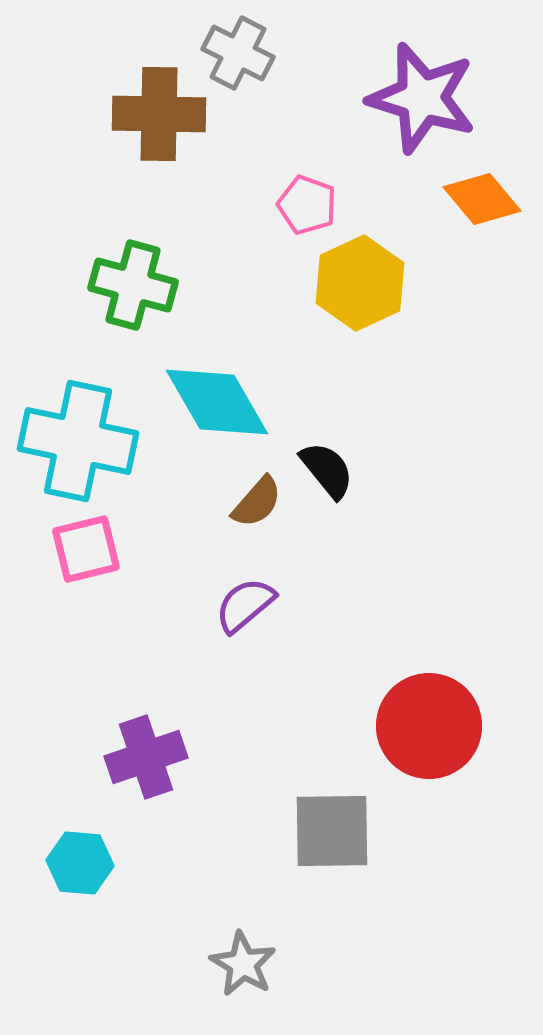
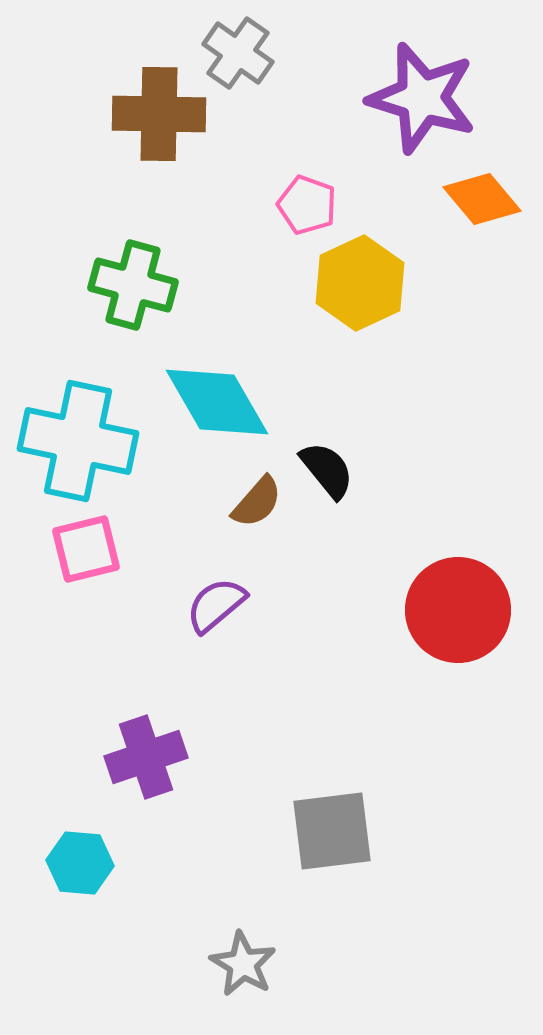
gray cross: rotated 8 degrees clockwise
purple semicircle: moved 29 px left
red circle: moved 29 px right, 116 px up
gray square: rotated 6 degrees counterclockwise
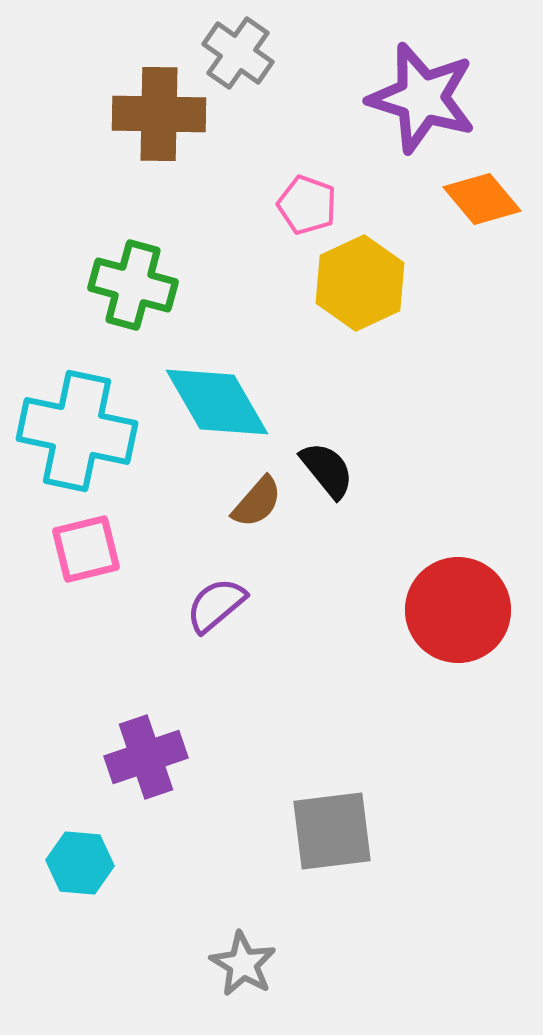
cyan cross: moved 1 px left, 10 px up
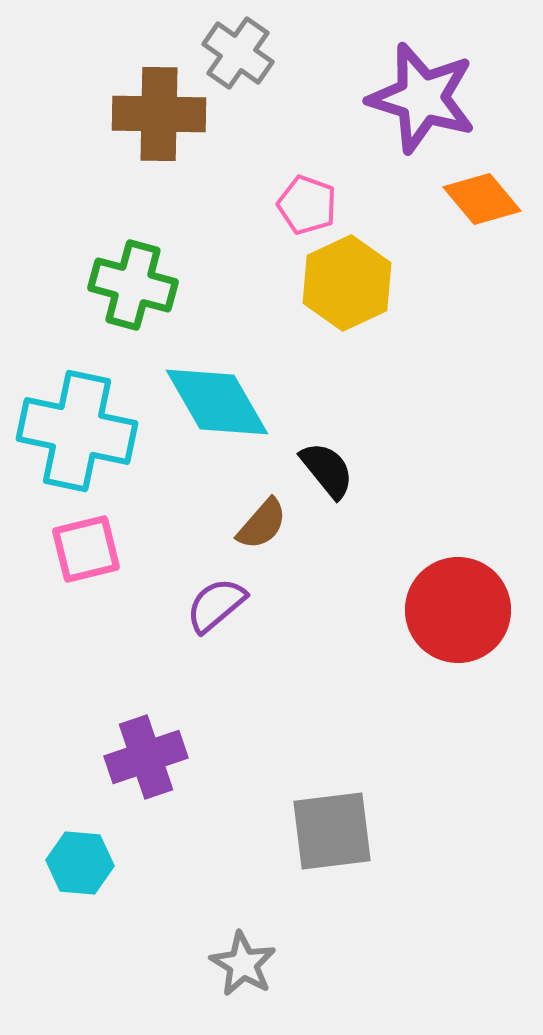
yellow hexagon: moved 13 px left
brown semicircle: moved 5 px right, 22 px down
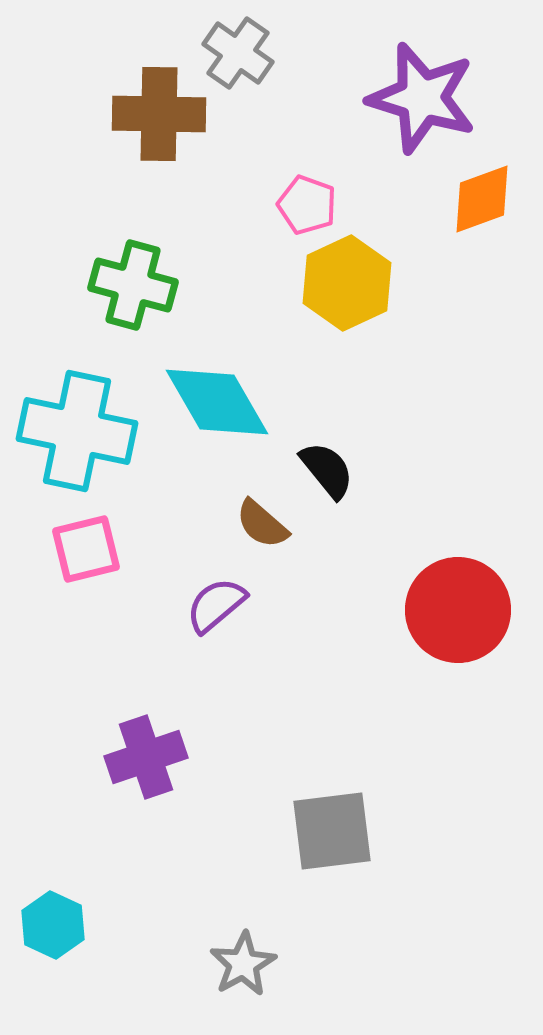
orange diamond: rotated 70 degrees counterclockwise
brown semicircle: rotated 90 degrees clockwise
cyan hexagon: moved 27 px left, 62 px down; rotated 20 degrees clockwise
gray star: rotated 12 degrees clockwise
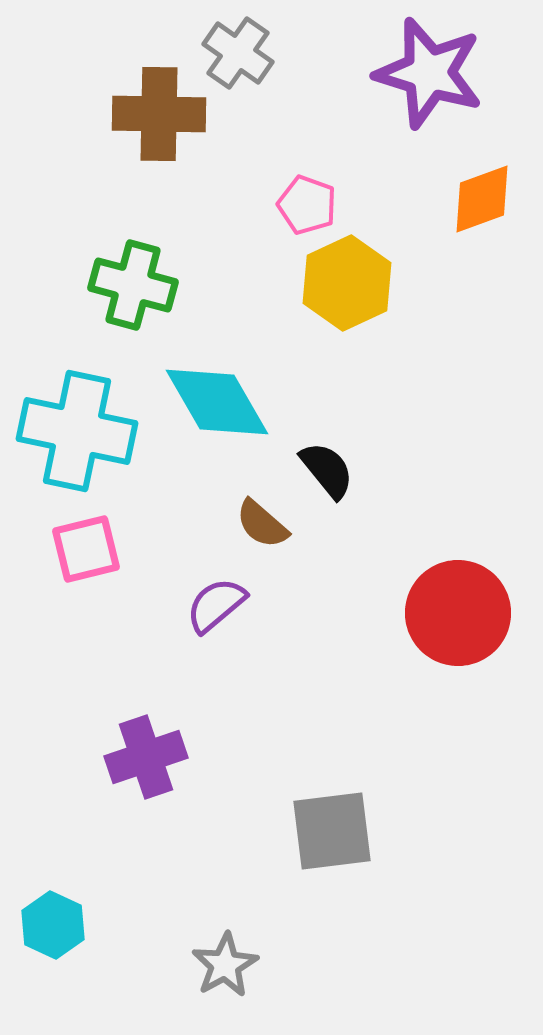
purple star: moved 7 px right, 25 px up
red circle: moved 3 px down
gray star: moved 18 px left, 1 px down
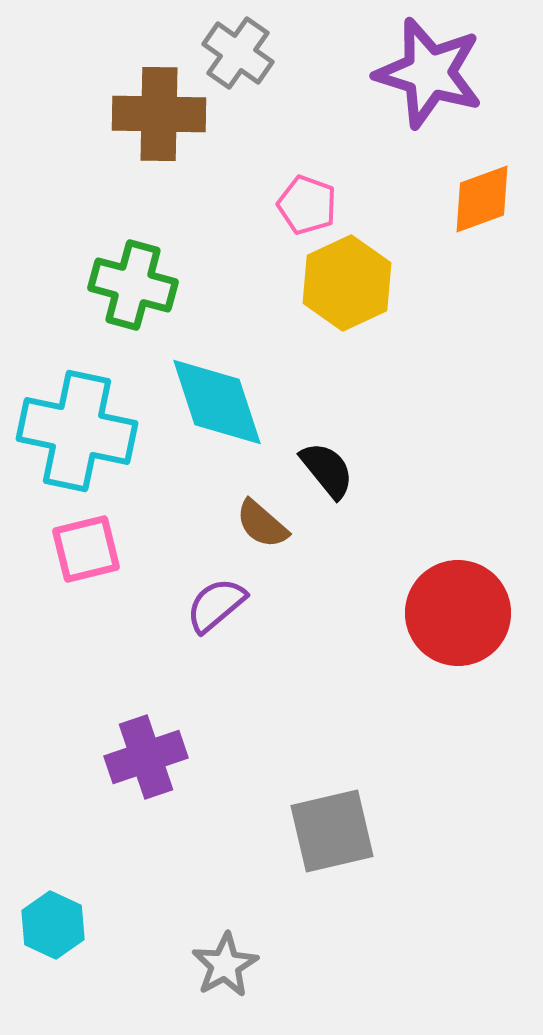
cyan diamond: rotated 12 degrees clockwise
gray square: rotated 6 degrees counterclockwise
